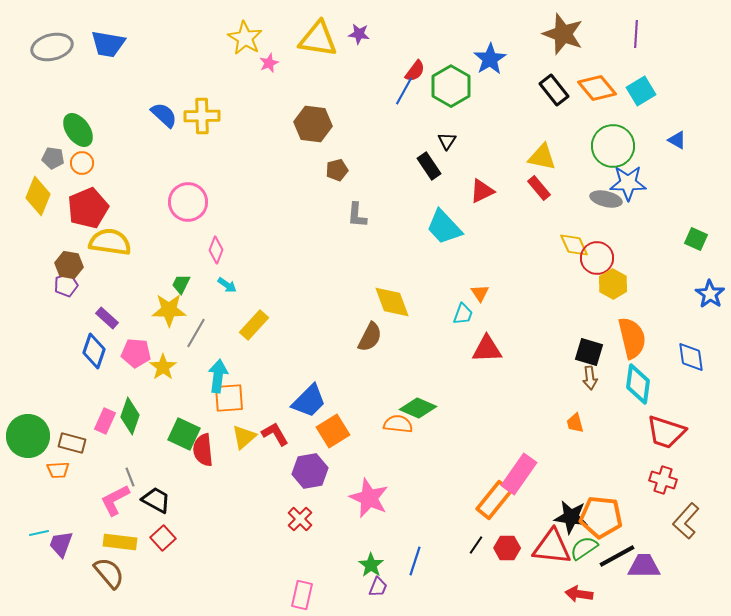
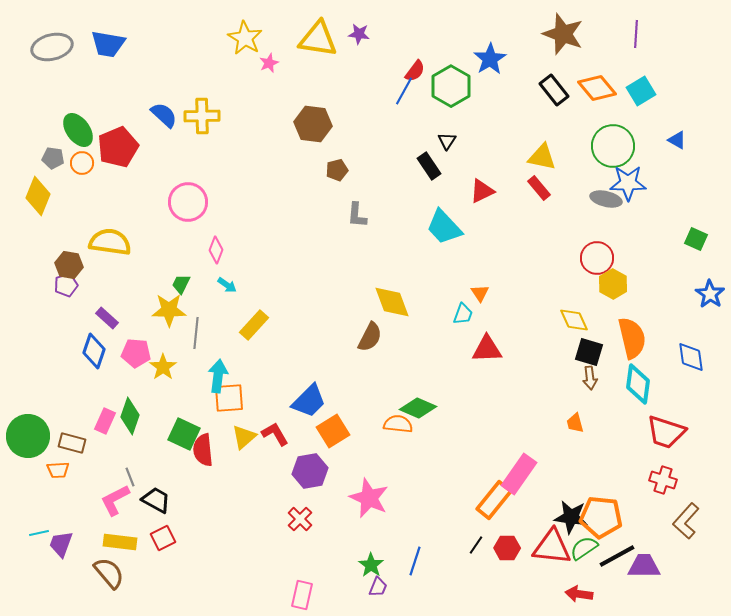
red pentagon at (88, 208): moved 30 px right, 61 px up
yellow diamond at (574, 245): moved 75 px down
gray line at (196, 333): rotated 24 degrees counterclockwise
red square at (163, 538): rotated 15 degrees clockwise
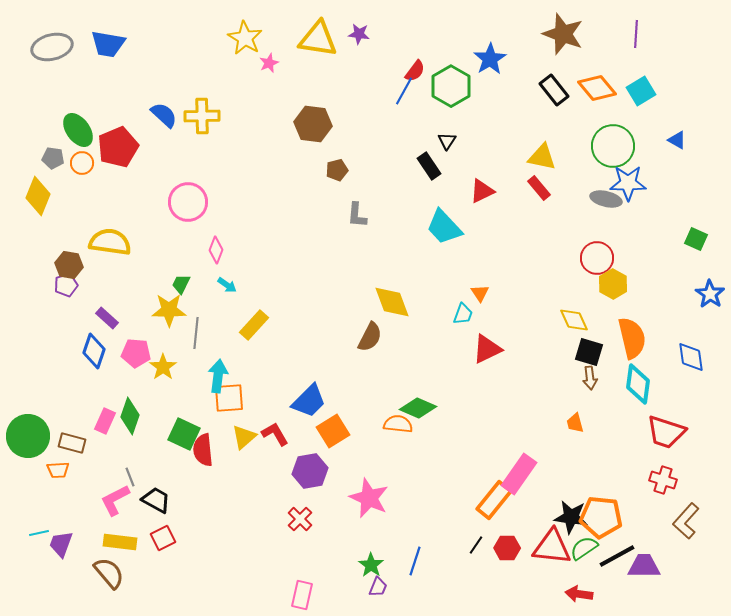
red triangle at (487, 349): rotated 24 degrees counterclockwise
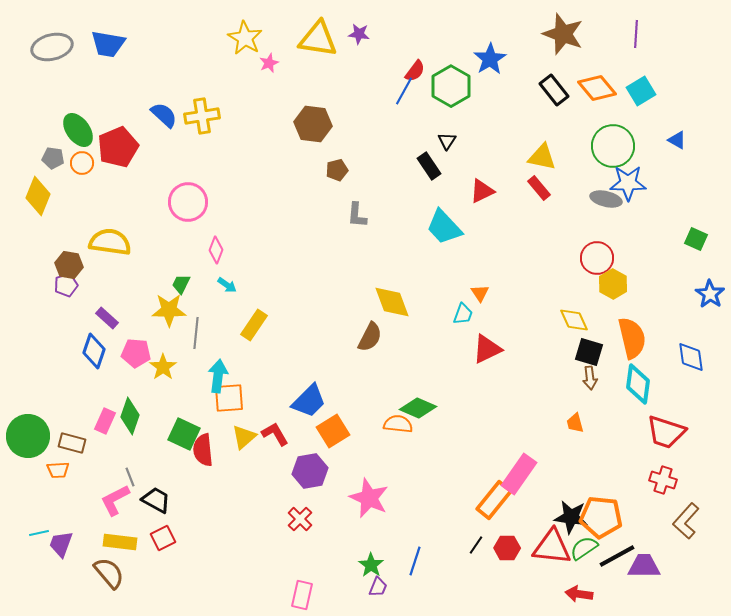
yellow cross at (202, 116): rotated 8 degrees counterclockwise
yellow rectangle at (254, 325): rotated 8 degrees counterclockwise
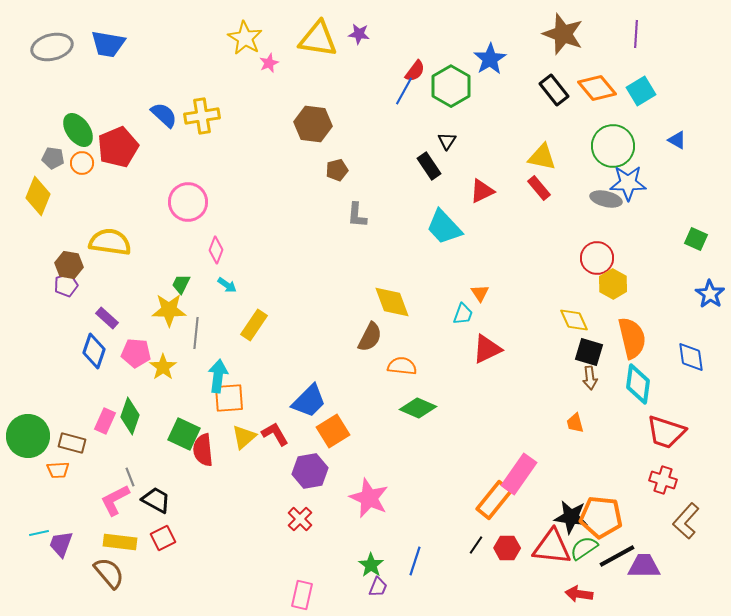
orange semicircle at (398, 424): moved 4 px right, 58 px up
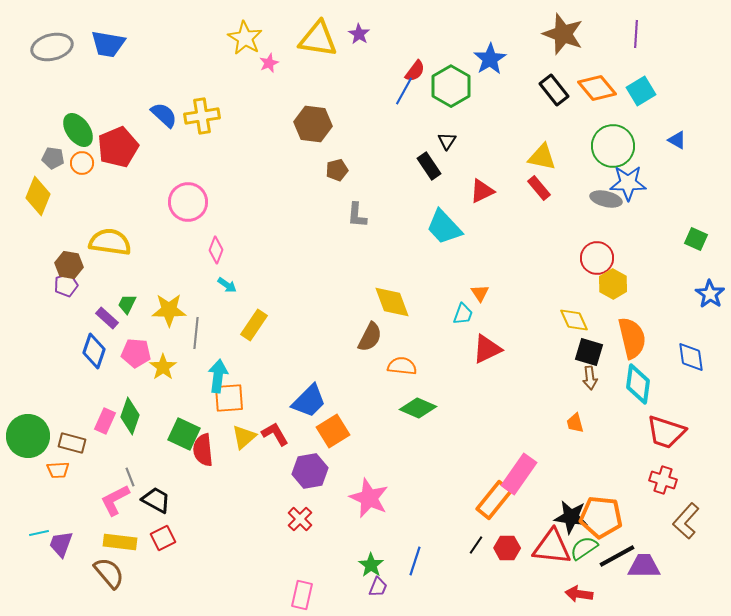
purple star at (359, 34): rotated 25 degrees clockwise
green trapezoid at (181, 284): moved 54 px left, 20 px down
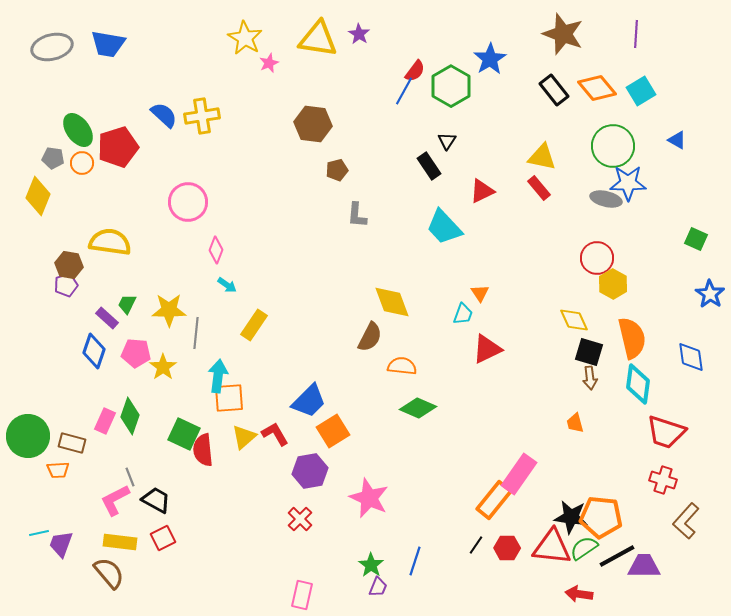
red pentagon at (118, 147): rotated 6 degrees clockwise
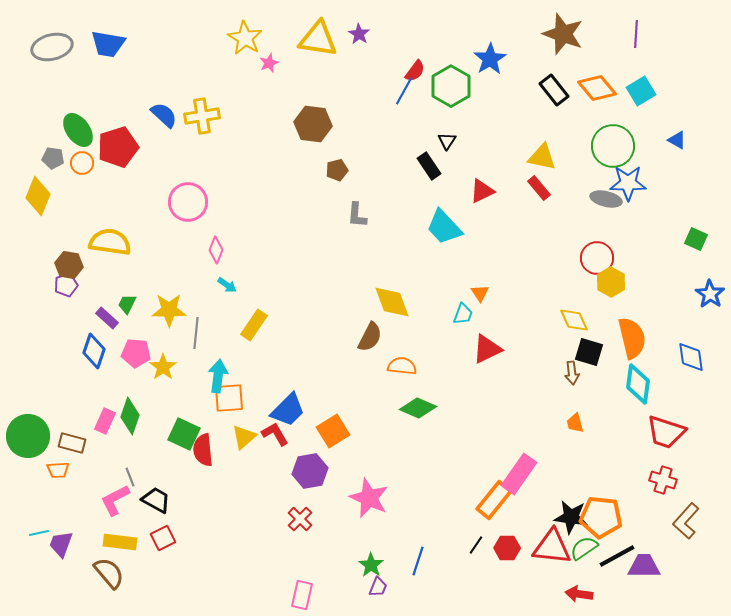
yellow hexagon at (613, 284): moved 2 px left, 2 px up
brown arrow at (590, 378): moved 18 px left, 5 px up
blue trapezoid at (309, 401): moved 21 px left, 9 px down
blue line at (415, 561): moved 3 px right
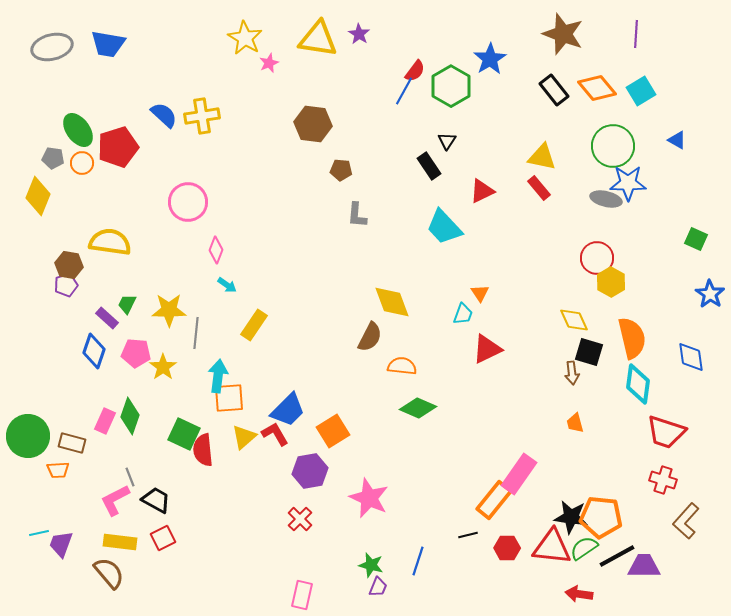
brown pentagon at (337, 170): moved 4 px right; rotated 20 degrees clockwise
black line at (476, 545): moved 8 px left, 10 px up; rotated 42 degrees clockwise
green star at (371, 565): rotated 20 degrees counterclockwise
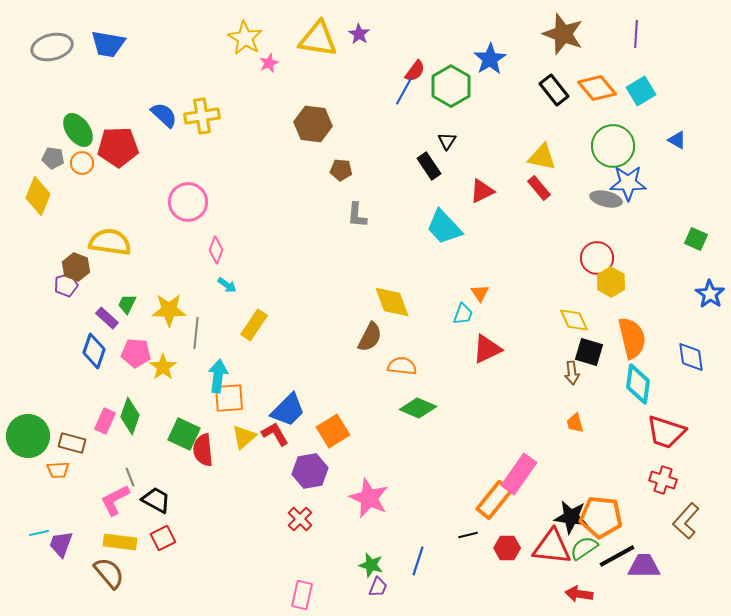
red pentagon at (118, 147): rotated 15 degrees clockwise
brown hexagon at (69, 265): moved 7 px right, 2 px down; rotated 12 degrees clockwise
